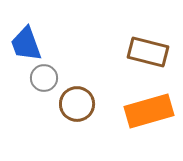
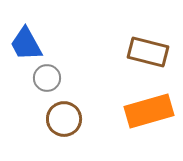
blue trapezoid: rotated 9 degrees counterclockwise
gray circle: moved 3 px right
brown circle: moved 13 px left, 15 px down
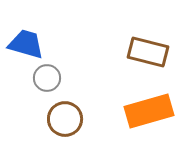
blue trapezoid: rotated 135 degrees clockwise
brown circle: moved 1 px right
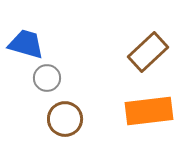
brown rectangle: rotated 57 degrees counterclockwise
orange rectangle: rotated 9 degrees clockwise
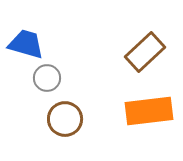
brown rectangle: moved 3 px left
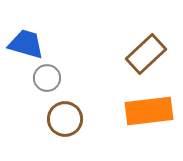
brown rectangle: moved 1 px right, 2 px down
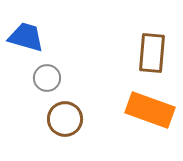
blue trapezoid: moved 7 px up
brown rectangle: moved 6 px right, 1 px up; rotated 42 degrees counterclockwise
orange rectangle: moved 1 px right, 1 px up; rotated 27 degrees clockwise
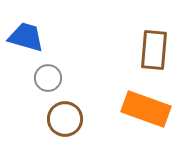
brown rectangle: moved 2 px right, 3 px up
gray circle: moved 1 px right
orange rectangle: moved 4 px left, 1 px up
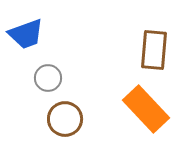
blue trapezoid: moved 3 px up; rotated 144 degrees clockwise
orange rectangle: rotated 27 degrees clockwise
